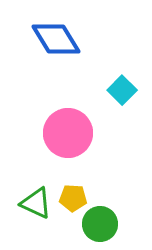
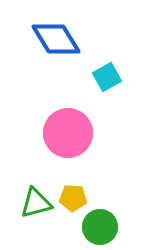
cyan square: moved 15 px left, 13 px up; rotated 16 degrees clockwise
green triangle: rotated 40 degrees counterclockwise
green circle: moved 3 px down
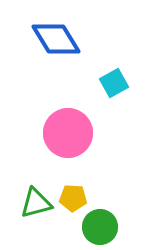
cyan square: moved 7 px right, 6 px down
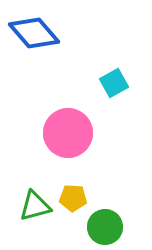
blue diamond: moved 22 px left, 6 px up; rotated 9 degrees counterclockwise
green triangle: moved 1 px left, 3 px down
green circle: moved 5 px right
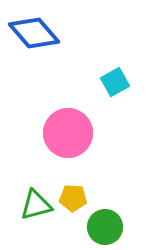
cyan square: moved 1 px right, 1 px up
green triangle: moved 1 px right, 1 px up
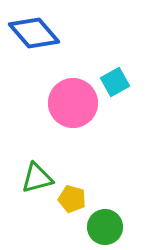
pink circle: moved 5 px right, 30 px up
yellow pentagon: moved 1 px left, 1 px down; rotated 12 degrees clockwise
green triangle: moved 1 px right, 27 px up
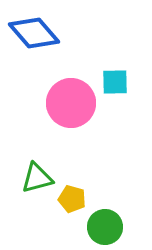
cyan square: rotated 28 degrees clockwise
pink circle: moved 2 px left
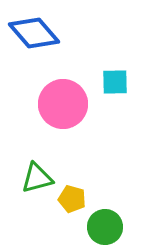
pink circle: moved 8 px left, 1 px down
